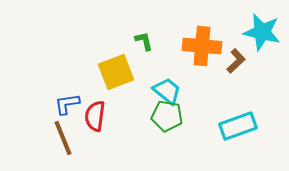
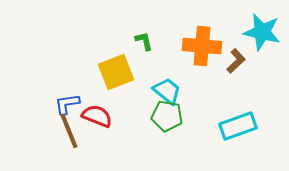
red semicircle: moved 2 px right; rotated 104 degrees clockwise
brown line: moved 6 px right, 7 px up
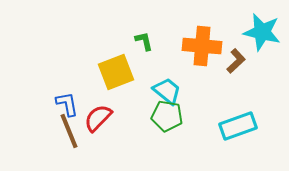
blue L-shape: rotated 88 degrees clockwise
red semicircle: moved 1 px right, 2 px down; rotated 68 degrees counterclockwise
